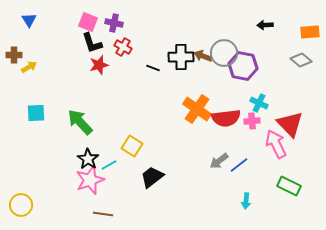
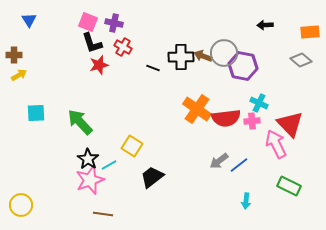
yellow arrow: moved 10 px left, 8 px down
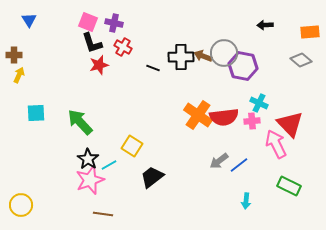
yellow arrow: rotated 35 degrees counterclockwise
orange cross: moved 1 px right, 6 px down
red semicircle: moved 2 px left, 1 px up
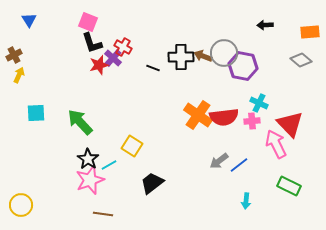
purple cross: moved 1 px left, 35 px down; rotated 30 degrees clockwise
brown cross: rotated 28 degrees counterclockwise
black trapezoid: moved 6 px down
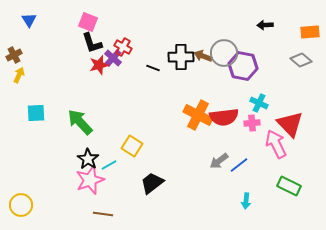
orange cross: rotated 8 degrees counterclockwise
pink cross: moved 2 px down
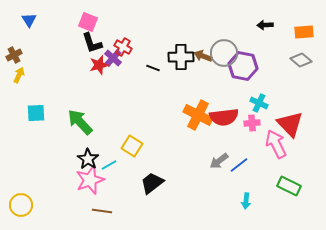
orange rectangle: moved 6 px left
brown line: moved 1 px left, 3 px up
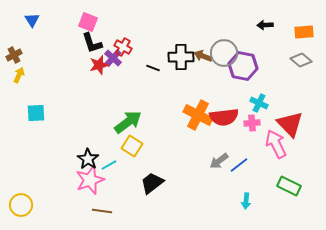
blue triangle: moved 3 px right
green arrow: moved 48 px right; rotated 96 degrees clockwise
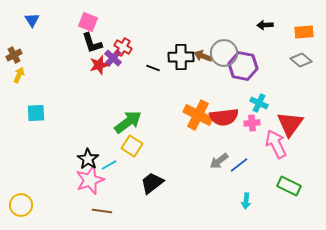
red triangle: rotated 20 degrees clockwise
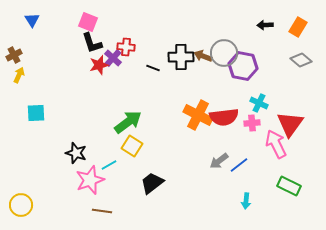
orange rectangle: moved 6 px left, 5 px up; rotated 54 degrees counterclockwise
red cross: moved 3 px right; rotated 24 degrees counterclockwise
black star: moved 12 px left, 6 px up; rotated 15 degrees counterclockwise
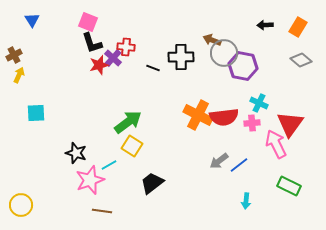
brown arrow: moved 9 px right, 16 px up
